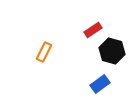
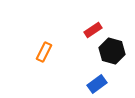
blue rectangle: moved 3 px left
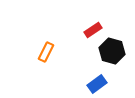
orange rectangle: moved 2 px right
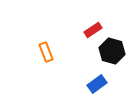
orange rectangle: rotated 48 degrees counterclockwise
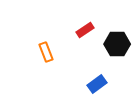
red rectangle: moved 8 px left
black hexagon: moved 5 px right, 7 px up; rotated 15 degrees counterclockwise
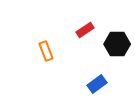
orange rectangle: moved 1 px up
